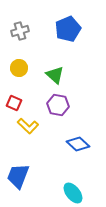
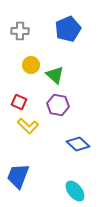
gray cross: rotated 18 degrees clockwise
yellow circle: moved 12 px right, 3 px up
red square: moved 5 px right, 1 px up
cyan ellipse: moved 2 px right, 2 px up
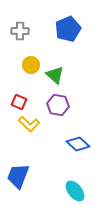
yellow L-shape: moved 1 px right, 2 px up
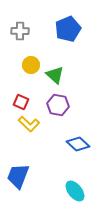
red square: moved 2 px right
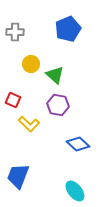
gray cross: moved 5 px left, 1 px down
yellow circle: moved 1 px up
red square: moved 8 px left, 2 px up
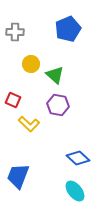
blue diamond: moved 14 px down
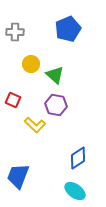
purple hexagon: moved 2 px left
yellow L-shape: moved 6 px right, 1 px down
blue diamond: rotated 75 degrees counterclockwise
cyan ellipse: rotated 15 degrees counterclockwise
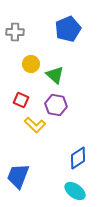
red square: moved 8 px right
